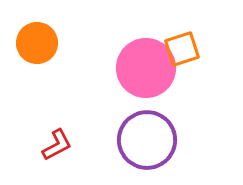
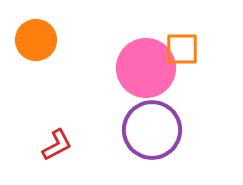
orange circle: moved 1 px left, 3 px up
orange square: rotated 18 degrees clockwise
purple circle: moved 5 px right, 10 px up
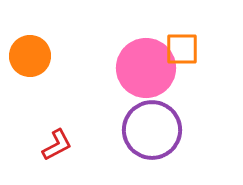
orange circle: moved 6 px left, 16 px down
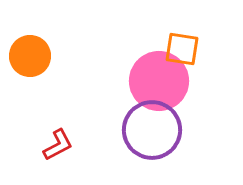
orange square: rotated 9 degrees clockwise
pink circle: moved 13 px right, 13 px down
red L-shape: moved 1 px right
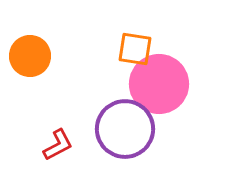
orange square: moved 47 px left
pink circle: moved 3 px down
purple circle: moved 27 px left, 1 px up
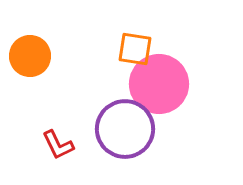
red L-shape: rotated 92 degrees clockwise
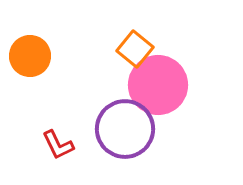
orange square: rotated 30 degrees clockwise
pink circle: moved 1 px left, 1 px down
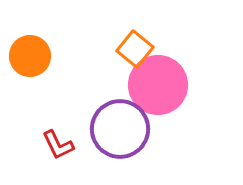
purple circle: moved 5 px left
